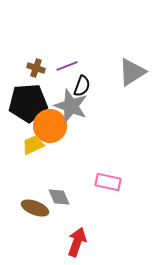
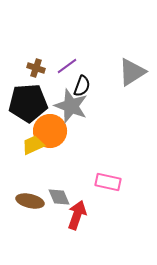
purple line: rotated 15 degrees counterclockwise
orange circle: moved 5 px down
brown ellipse: moved 5 px left, 7 px up; rotated 8 degrees counterclockwise
red arrow: moved 27 px up
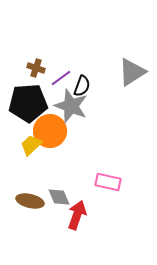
purple line: moved 6 px left, 12 px down
yellow trapezoid: moved 2 px left; rotated 20 degrees counterclockwise
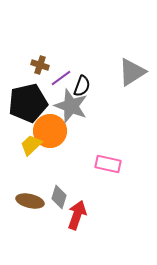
brown cross: moved 4 px right, 3 px up
black pentagon: rotated 9 degrees counterclockwise
pink rectangle: moved 18 px up
gray diamond: rotated 40 degrees clockwise
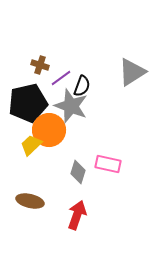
orange circle: moved 1 px left, 1 px up
gray diamond: moved 19 px right, 25 px up
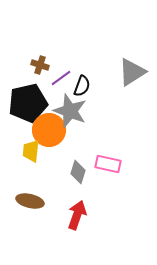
gray star: moved 1 px left, 5 px down
yellow trapezoid: moved 6 px down; rotated 40 degrees counterclockwise
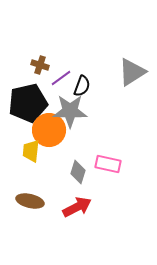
gray star: rotated 20 degrees counterclockwise
red arrow: moved 8 px up; rotated 44 degrees clockwise
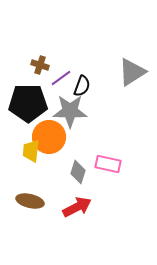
black pentagon: rotated 12 degrees clockwise
orange circle: moved 7 px down
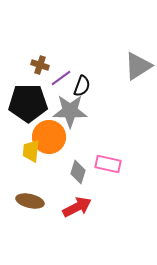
gray triangle: moved 6 px right, 6 px up
